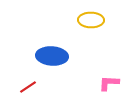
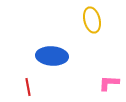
yellow ellipse: moved 1 px right; rotated 75 degrees clockwise
red line: rotated 66 degrees counterclockwise
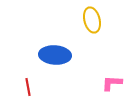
blue ellipse: moved 3 px right, 1 px up
pink L-shape: moved 3 px right
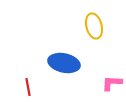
yellow ellipse: moved 2 px right, 6 px down
blue ellipse: moved 9 px right, 8 px down; rotated 8 degrees clockwise
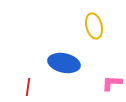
red line: rotated 18 degrees clockwise
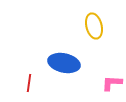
red line: moved 1 px right, 4 px up
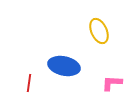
yellow ellipse: moved 5 px right, 5 px down; rotated 10 degrees counterclockwise
blue ellipse: moved 3 px down
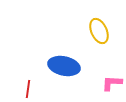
red line: moved 1 px left, 6 px down
